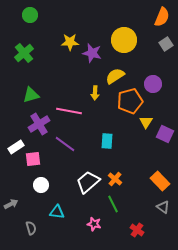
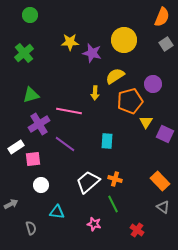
orange cross: rotated 24 degrees counterclockwise
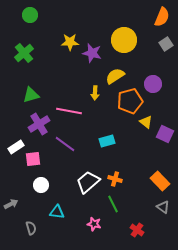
yellow triangle: rotated 24 degrees counterclockwise
cyan rectangle: rotated 70 degrees clockwise
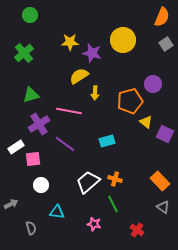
yellow circle: moved 1 px left
yellow semicircle: moved 36 px left
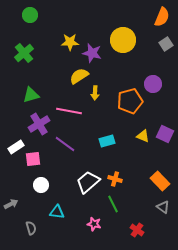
yellow triangle: moved 3 px left, 14 px down; rotated 16 degrees counterclockwise
